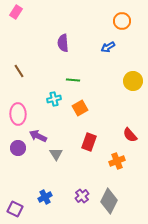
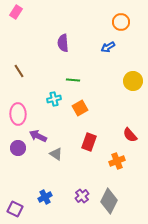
orange circle: moved 1 px left, 1 px down
gray triangle: rotated 24 degrees counterclockwise
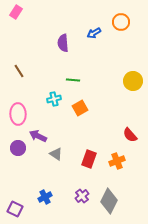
blue arrow: moved 14 px left, 14 px up
red rectangle: moved 17 px down
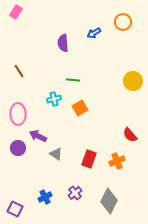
orange circle: moved 2 px right
purple cross: moved 7 px left, 3 px up
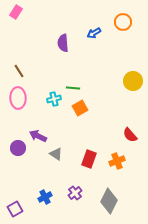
green line: moved 8 px down
pink ellipse: moved 16 px up
purple square: rotated 35 degrees clockwise
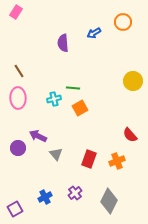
gray triangle: rotated 16 degrees clockwise
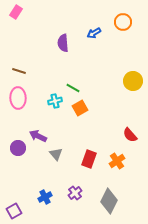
brown line: rotated 40 degrees counterclockwise
green line: rotated 24 degrees clockwise
cyan cross: moved 1 px right, 2 px down
orange cross: rotated 14 degrees counterclockwise
purple square: moved 1 px left, 2 px down
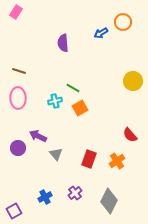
blue arrow: moved 7 px right
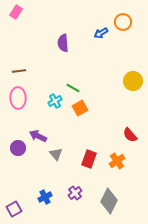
brown line: rotated 24 degrees counterclockwise
cyan cross: rotated 16 degrees counterclockwise
purple square: moved 2 px up
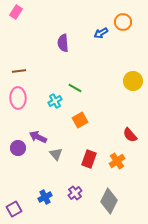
green line: moved 2 px right
orange square: moved 12 px down
purple arrow: moved 1 px down
